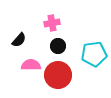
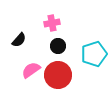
cyan pentagon: rotated 10 degrees counterclockwise
pink semicircle: moved 5 px down; rotated 36 degrees counterclockwise
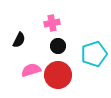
black semicircle: rotated 14 degrees counterclockwise
pink semicircle: rotated 18 degrees clockwise
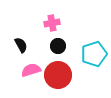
black semicircle: moved 2 px right, 5 px down; rotated 56 degrees counterclockwise
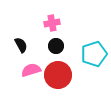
black circle: moved 2 px left
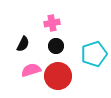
black semicircle: moved 2 px right, 1 px up; rotated 56 degrees clockwise
red circle: moved 1 px down
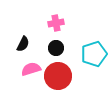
pink cross: moved 4 px right
black circle: moved 2 px down
pink semicircle: moved 1 px up
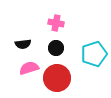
pink cross: rotated 21 degrees clockwise
black semicircle: rotated 56 degrees clockwise
pink semicircle: moved 2 px left, 1 px up
red circle: moved 1 px left, 2 px down
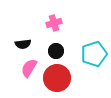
pink cross: moved 2 px left; rotated 28 degrees counterclockwise
black circle: moved 3 px down
pink semicircle: rotated 42 degrees counterclockwise
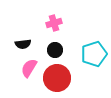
black circle: moved 1 px left, 1 px up
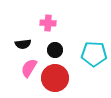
pink cross: moved 6 px left; rotated 21 degrees clockwise
cyan pentagon: rotated 20 degrees clockwise
red circle: moved 2 px left
